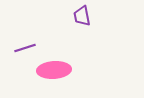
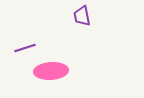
pink ellipse: moved 3 px left, 1 px down
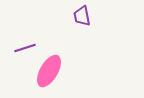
pink ellipse: moved 2 px left; rotated 56 degrees counterclockwise
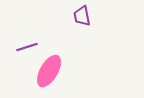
purple line: moved 2 px right, 1 px up
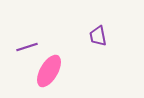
purple trapezoid: moved 16 px right, 20 px down
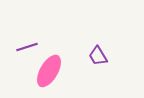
purple trapezoid: moved 20 px down; rotated 20 degrees counterclockwise
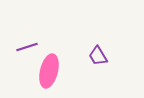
pink ellipse: rotated 16 degrees counterclockwise
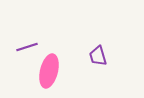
purple trapezoid: rotated 15 degrees clockwise
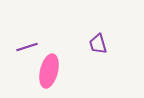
purple trapezoid: moved 12 px up
